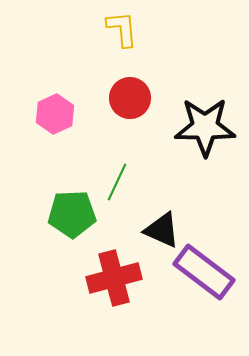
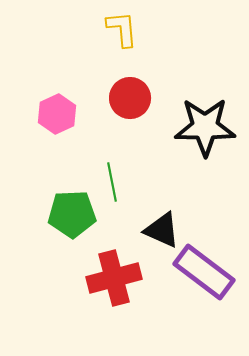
pink hexagon: moved 2 px right
green line: moved 5 px left; rotated 36 degrees counterclockwise
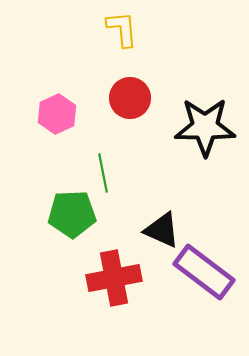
green line: moved 9 px left, 9 px up
red cross: rotated 4 degrees clockwise
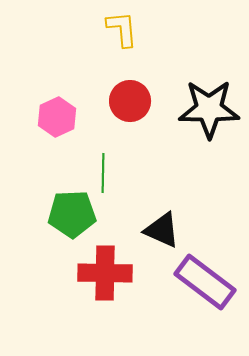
red circle: moved 3 px down
pink hexagon: moved 3 px down
black star: moved 4 px right, 18 px up
green line: rotated 12 degrees clockwise
purple rectangle: moved 1 px right, 10 px down
red cross: moved 9 px left, 5 px up; rotated 12 degrees clockwise
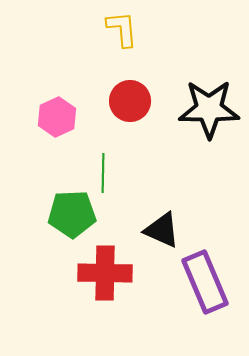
purple rectangle: rotated 30 degrees clockwise
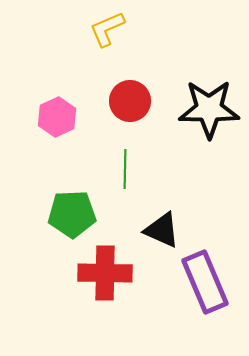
yellow L-shape: moved 15 px left; rotated 108 degrees counterclockwise
green line: moved 22 px right, 4 px up
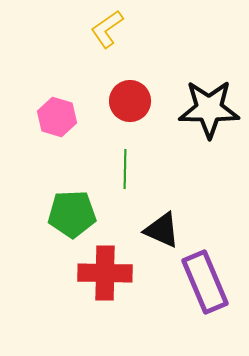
yellow L-shape: rotated 12 degrees counterclockwise
pink hexagon: rotated 18 degrees counterclockwise
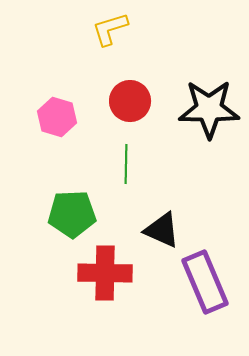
yellow L-shape: moved 3 px right; rotated 18 degrees clockwise
green line: moved 1 px right, 5 px up
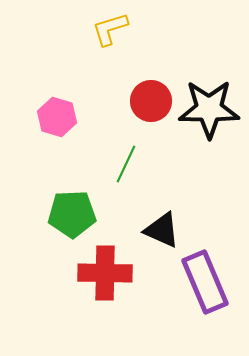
red circle: moved 21 px right
green line: rotated 24 degrees clockwise
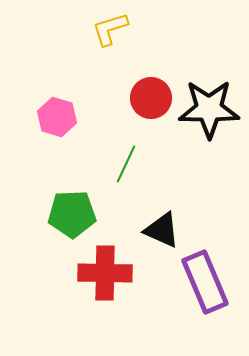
red circle: moved 3 px up
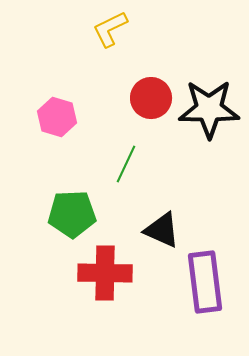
yellow L-shape: rotated 9 degrees counterclockwise
purple rectangle: rotated 16 degrees clockwise
